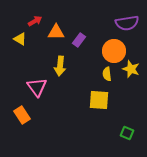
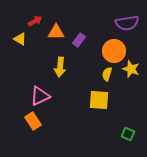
yellow arrow: moved 1 px down
yellow semicircle: rotated 24 degrees clockwise
pink triangle: moved 3 px right, 9 px down; rotated 40 degrees clockwise
orange rectangle: moved 11 px right, 6 px down
green square: moved 1 px right, 1 px down
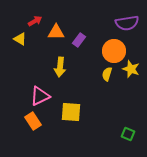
yellow square: moved 28 px left, 12 px down
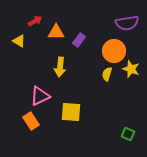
yellow triangle: moved 1 px left, 2 px down
orange rectangle: moved 2 px left
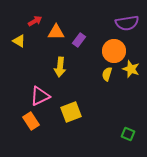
yellow square: rotated 25 degrees counterclockwise
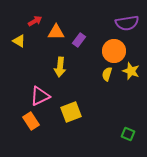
yellow star: moved 2 px down
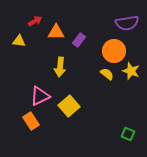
yellow triangle: rotated 24 degrees counterclockwise
yellow semicircle: rotated 112 degrees clockwise
yellow square: moved 2 px left, 6 px up; rotated 20 degrees counterclockwise
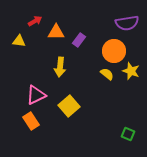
pink triangle: moved 4 px left, 1 px up
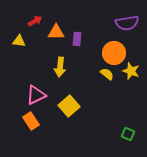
purple rectangle: moved 2 px left, 1 px up; rotated 32 degrees counterclockwise
orange circle: moved 2 px down
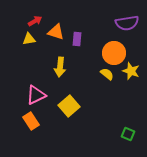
orange triangle: rotated 18 degrees clockwise
yellow triangle: moved 10 px right, 2 px up; rotated 16 degrees counterclockwise
